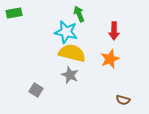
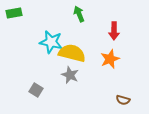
cyan star: moved 15 px left, 10 px down
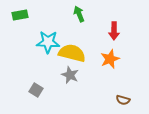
green rectangle: moved 6 px right, 2 px down
cyan star: moved 3 px left; rotated 10 degrees counterclockwise
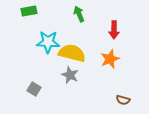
green rectangle: moved 9 px right, 4 px up
red arrow: moved 1 px up
gray square: moved 2 px left, 1 px up
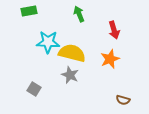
red arrow: rotated 18 degrees counterclockwise
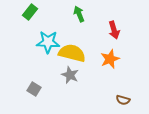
green rectangle: moved 1 px right, 1 px down; rotated 42 degrees counterclockwise
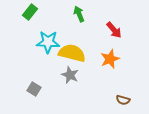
red arrow: rotated 24 degrees counterclockwise
